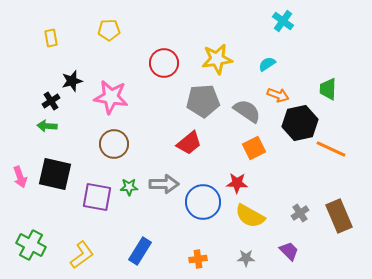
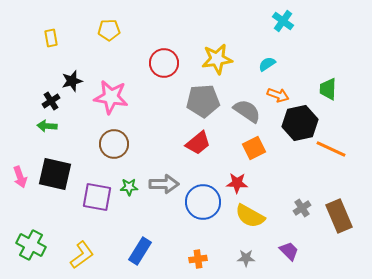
red trapezoid: moved 9 px right
gray cross: moved 2 px right, 5 px up
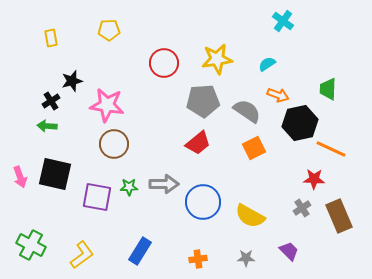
pink star: moved 4 px left, 8 px down
red star: moved 77 px right, 4 px up
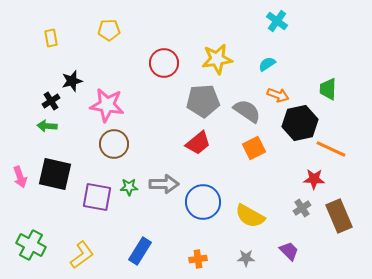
cyan cross: moved 6 px left
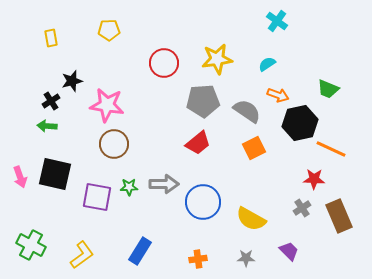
green trapezoid: rotated 70 degrees counterclockwise
yellow semicircle: moved 1 px right, 3 px down
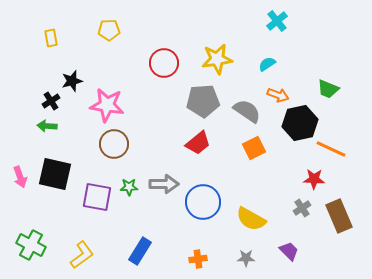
cyan cross: rotated 15 degrees clockwise
